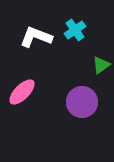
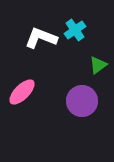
white L-shape: moved 5 px right, 1 px down
green triangle: moved 3 px left
purple circle: moved 1 px up
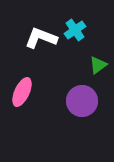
pink ellipse: rotated 20 degrees counterclockwise
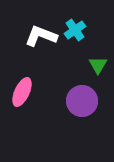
white L-shape: moved 2 px up
green triangle: rotated 24 degrees counterclockwise
